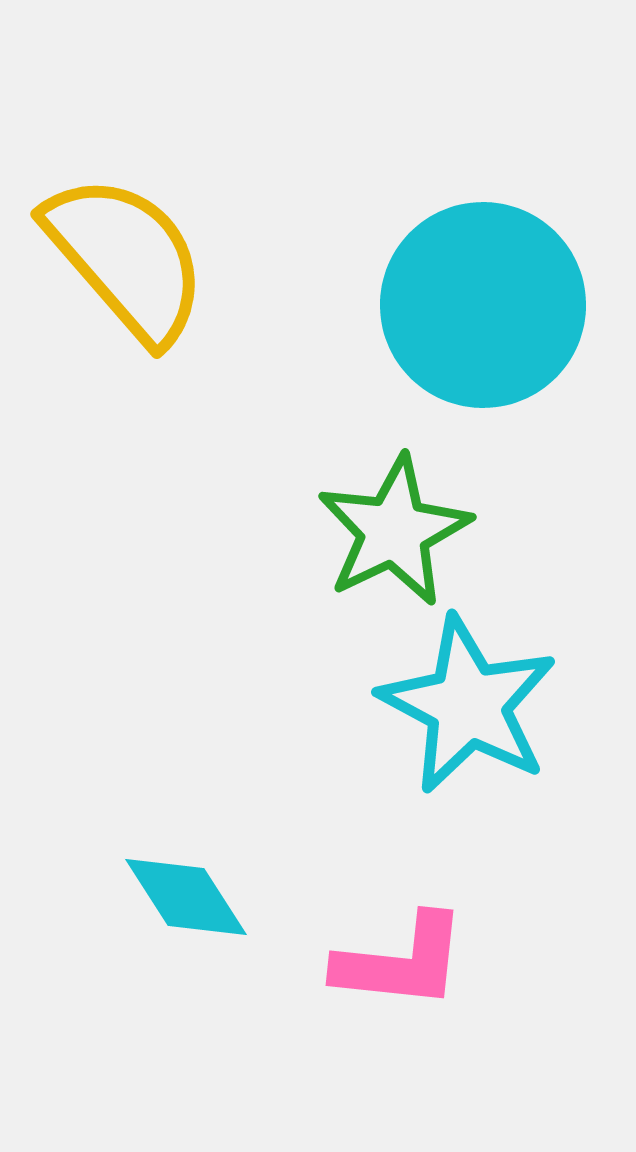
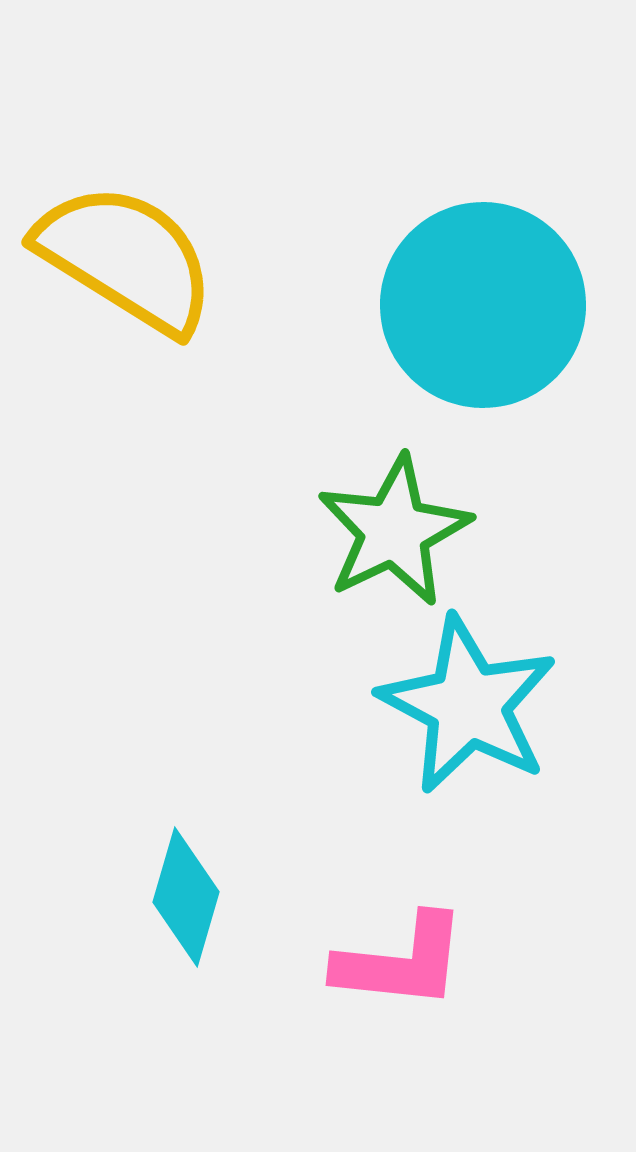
yellow semicircle: rotated 17 degrees counterclockwise
cyan diamond: rotated 49 degrees clockwise
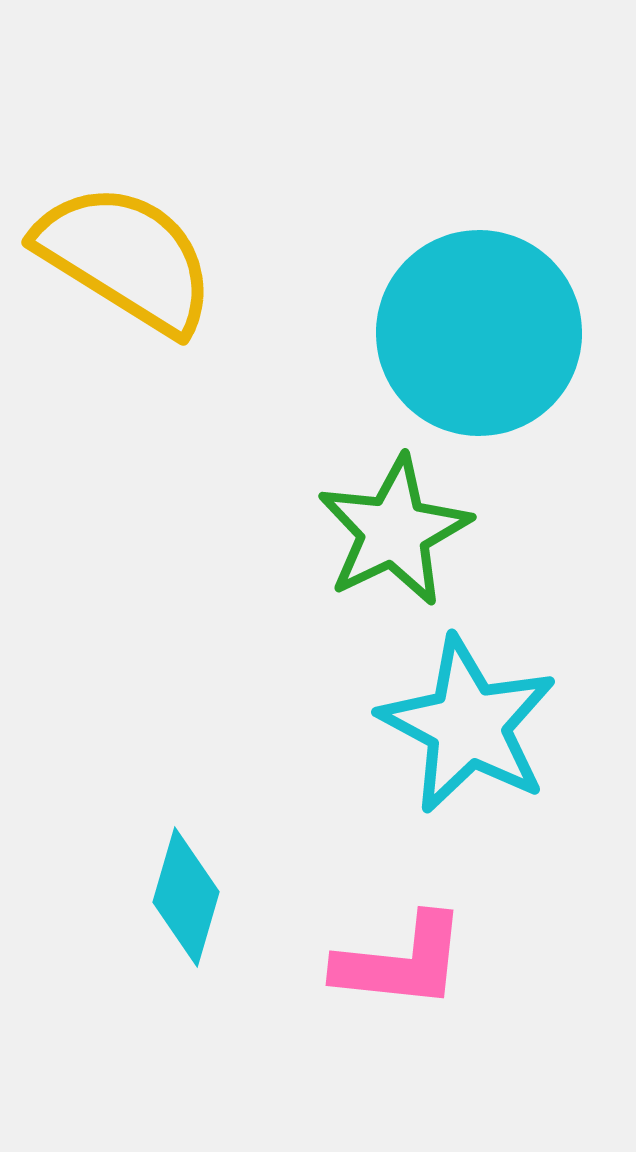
cyan circle: moved 4 px left, 28 px down
cyan star: moved 20 px down
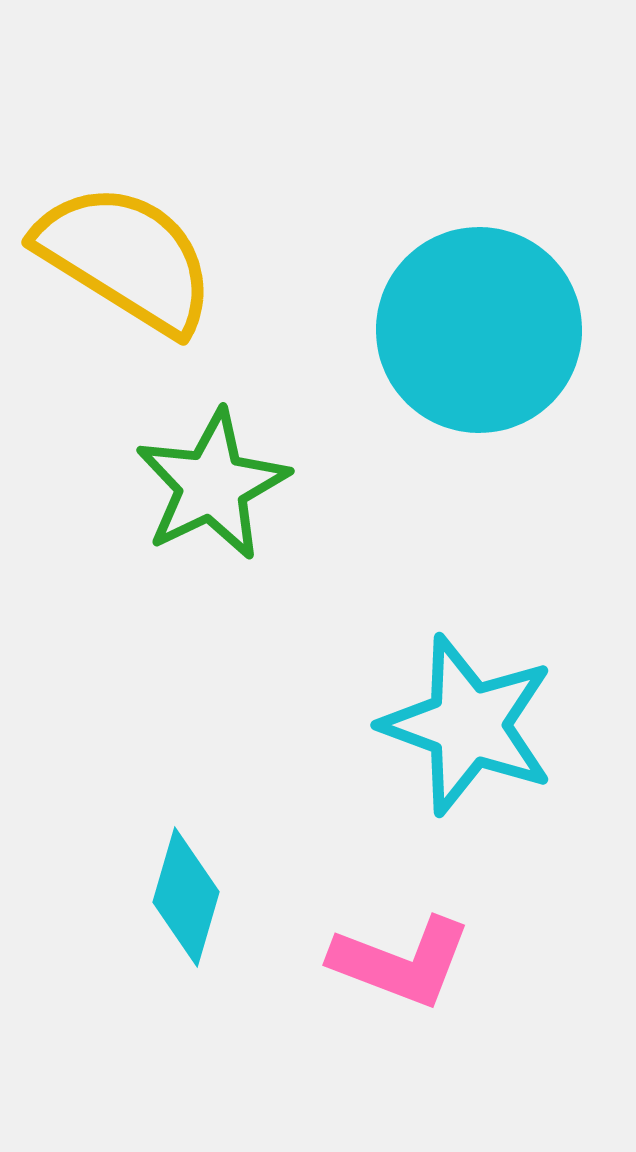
cyan circle: moved 3 px up
green star: moved 182 px left, 46 px up
cyan star: rotated 8 degrees counterclockwise
pink L-shape: rotated 15 degrees clockwise
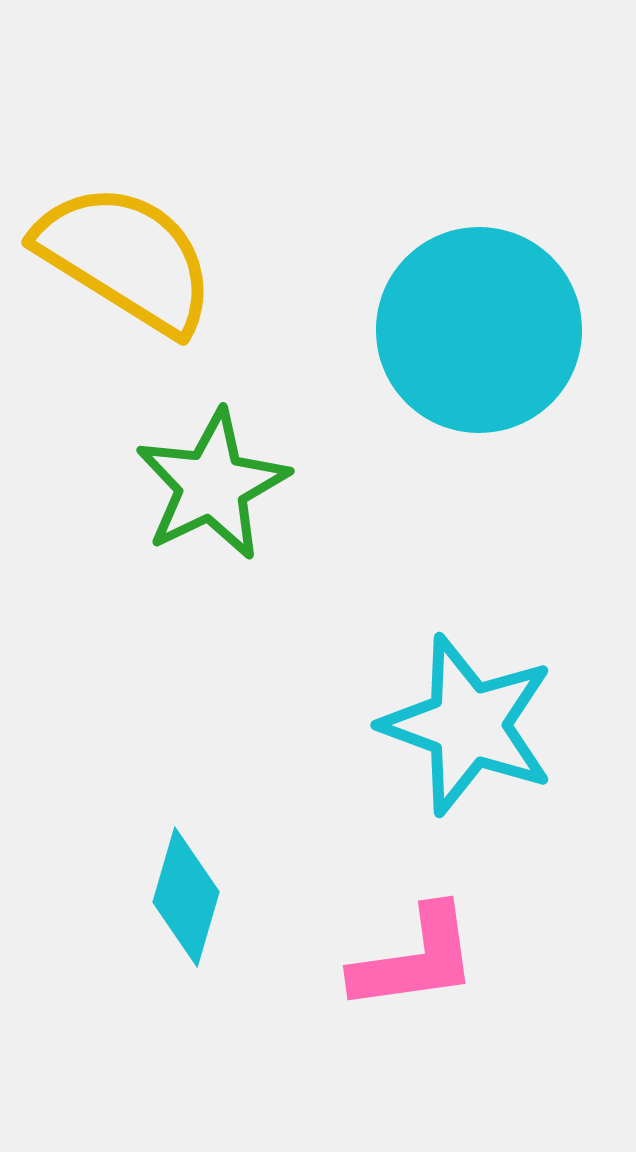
pink L-shape: moved 14 px right, 3 px up; rotated 29 degrees counterclockwise
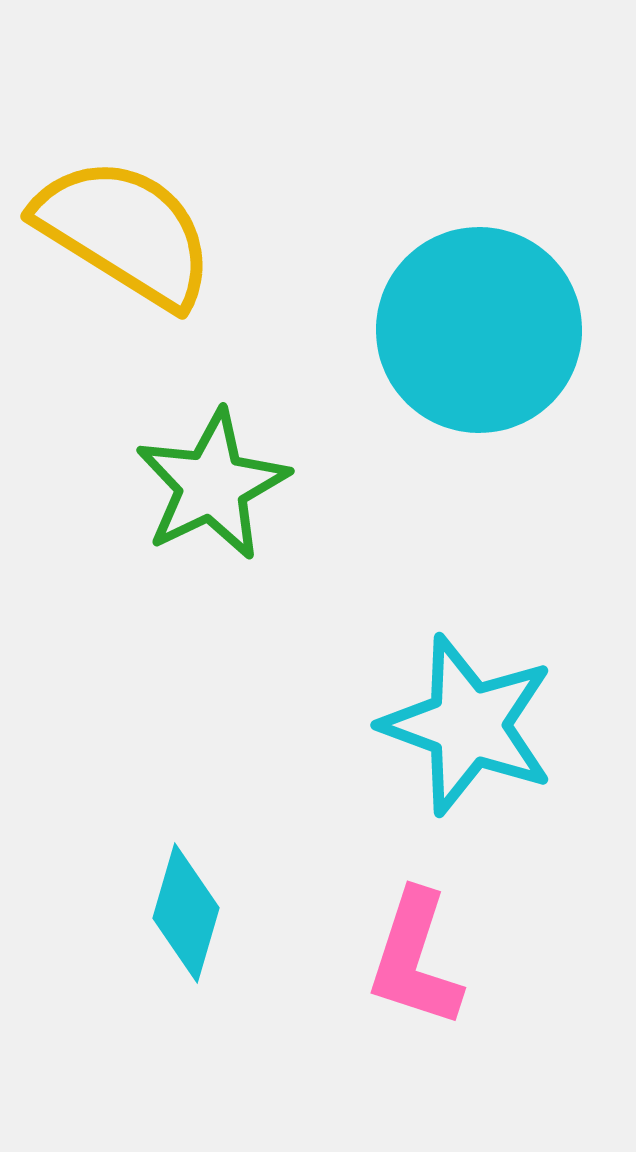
yellow semicircle: moved 1 px left, 26 px up
cyan diamond: moved 16 px down
pink L-shape: rotated 116 degrees clockwise
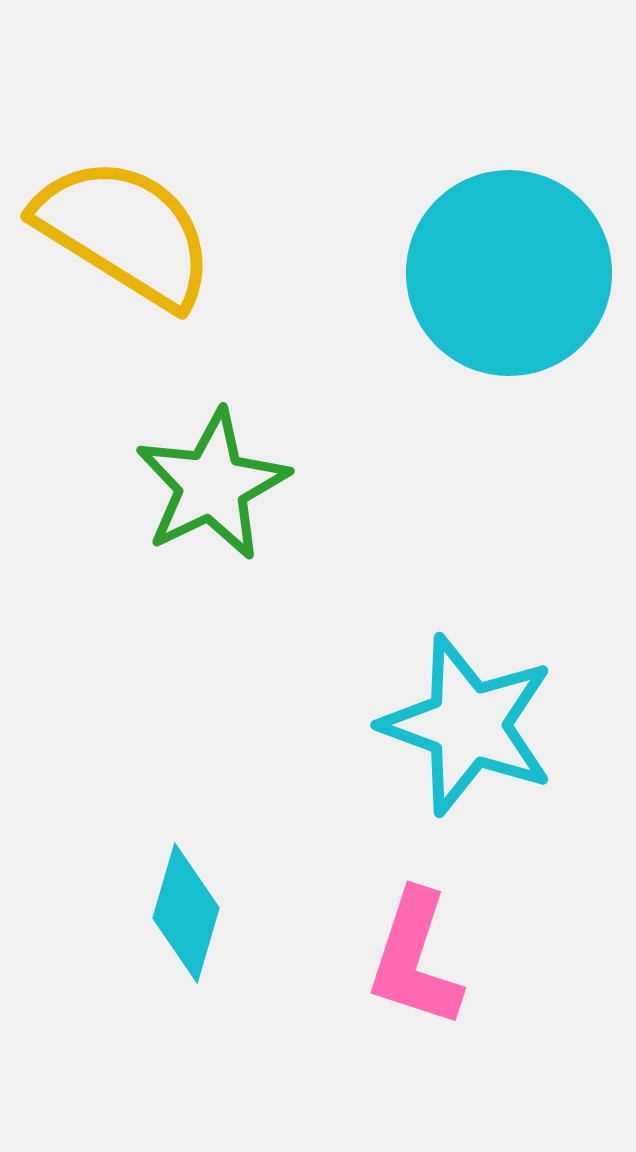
cyan circle: moved 30 px right, 57 px up
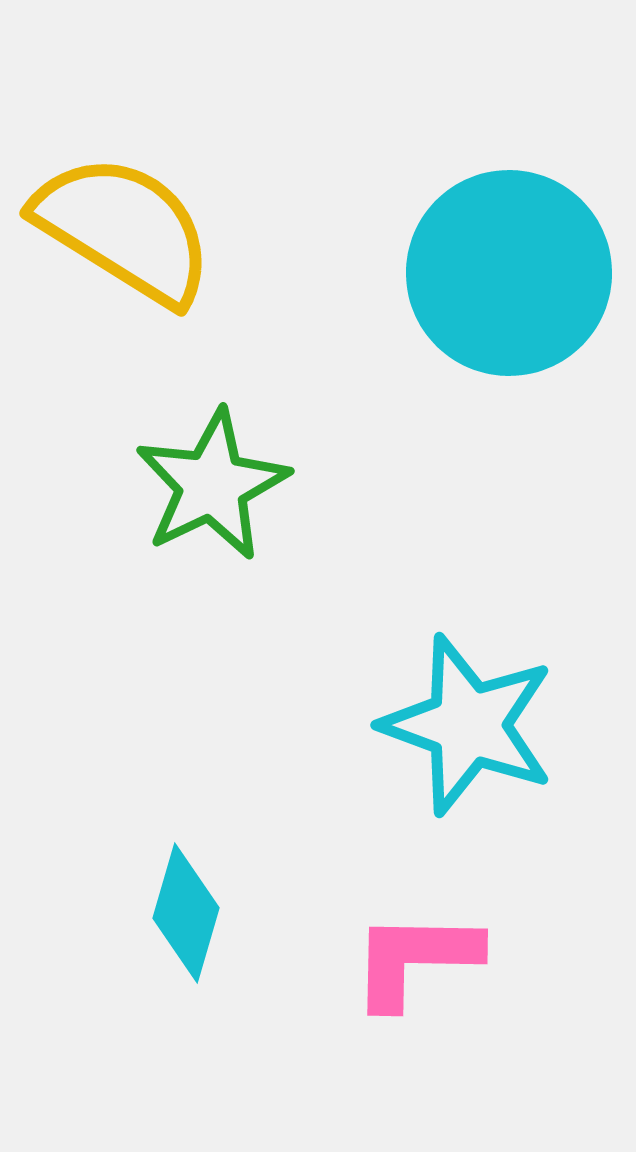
yellow semicircle: moved 1 px left, 3 px up
pink L-shape: rotated 73 degrees clockwise
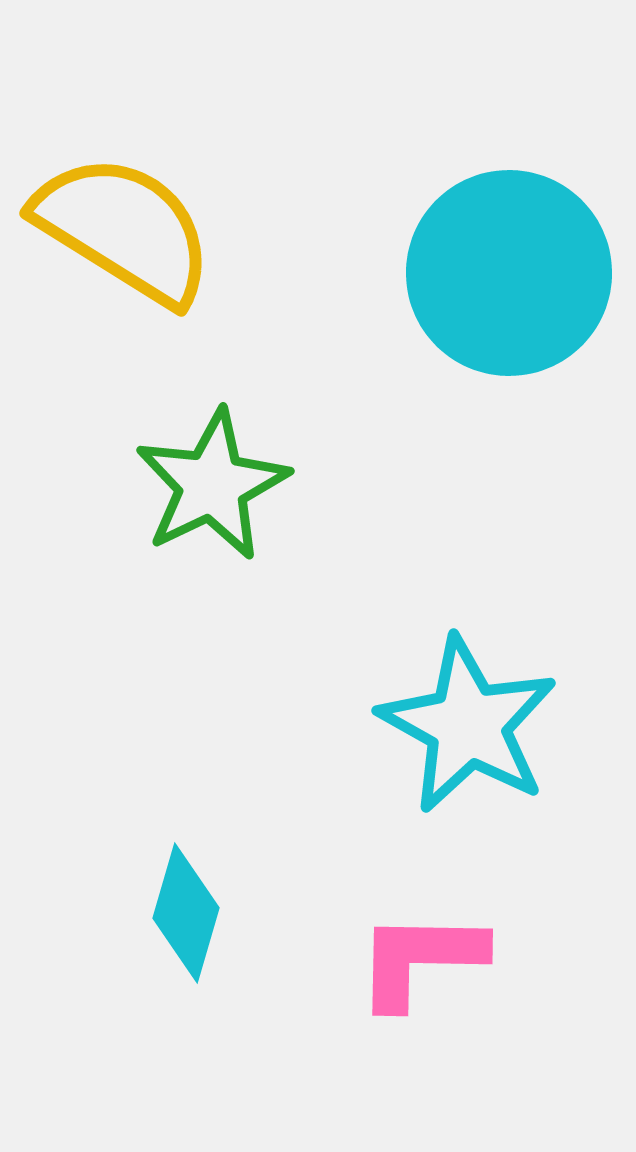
cyan star: rotated 9 degrees clockwise
pink L-shape: moved 5 px right
